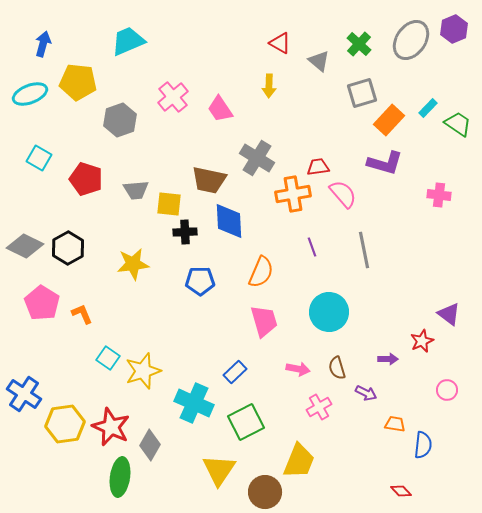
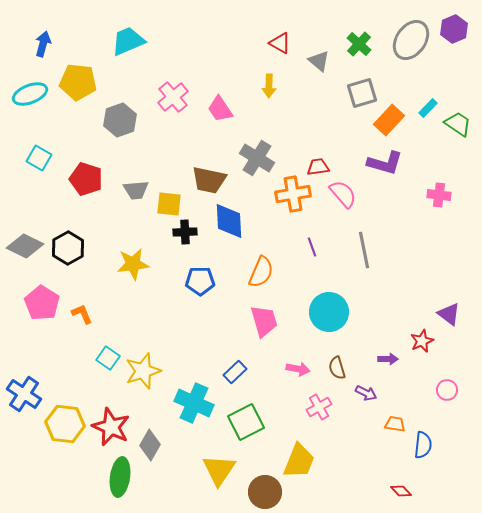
yellow hexagon at (65, 424): rotated 15 degrees clockwise
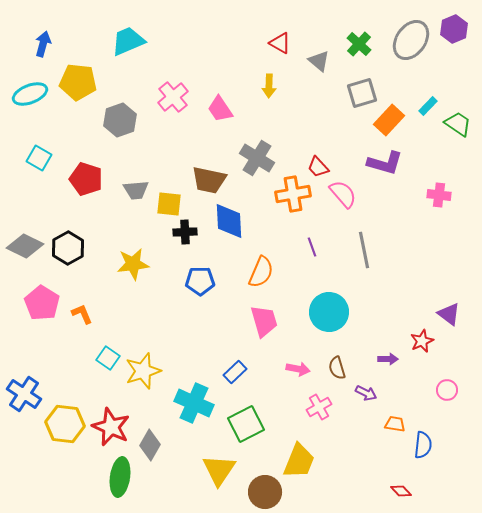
cyan rectangle at (428, 108): moved 2 px up
red trapezoid at (318, 167): rotated 125 degrees counterclockwise
green square at (246, 422): moved 2 px down
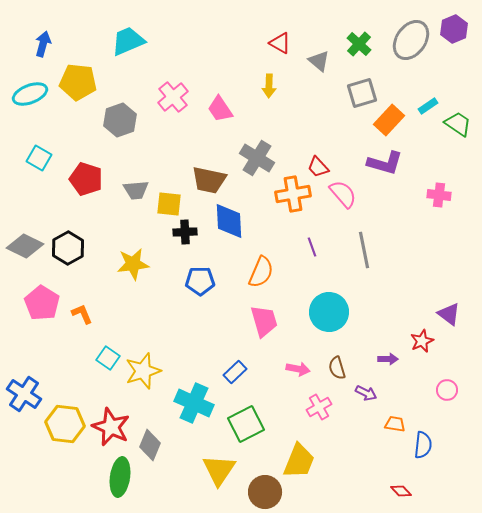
cyan rectangle at (428, 106): rotated 12 degrees clockwise
gray diamond at (150, 445): rotated 8 degrees counterclockwise
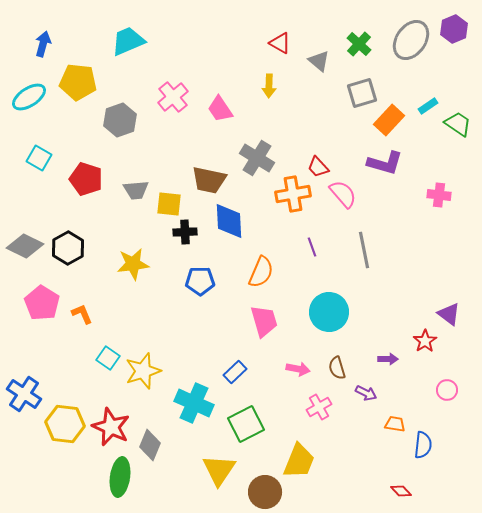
cyan ellipse at (30, 94): moved 1 px left, 3 px down; rotated 12 degrees counterclockwise
red star at (422, 341): moved 3 px right; rotated 10 degrees counterclockwise
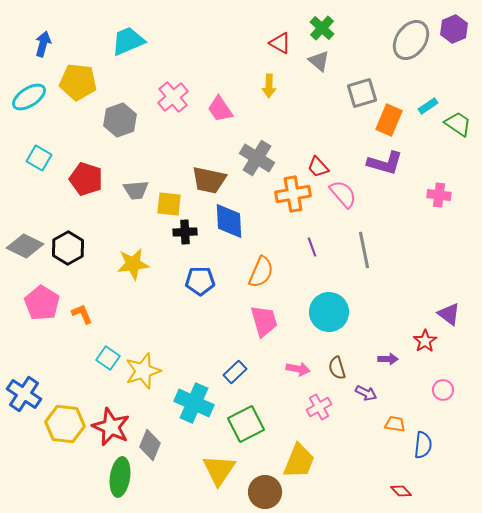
green cross at (359, 44): moved 37 px left, 16 px up
orange rectangle at (389, 120): rotated 20 degrees counterclockwise
pink circle at (447, 390): moved 4 px left
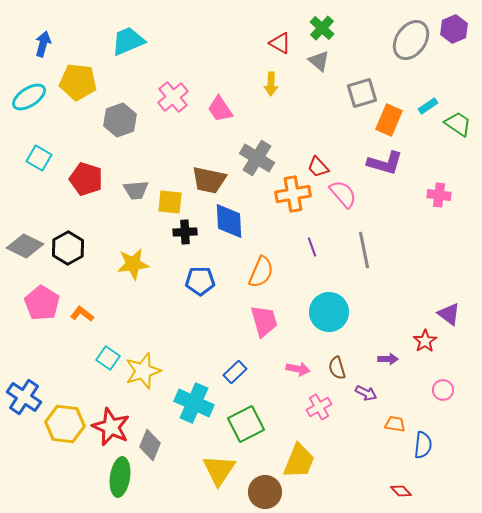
yellow arrow at (269, 86): moved 2 px right, 2 px up
yellow square at (169, 204): moved 1 px right, 2 px up
orange L-shape at (82, 314): rotated 30 degrees counterclockwise
blue cross at (24, 394): moved 3 px down
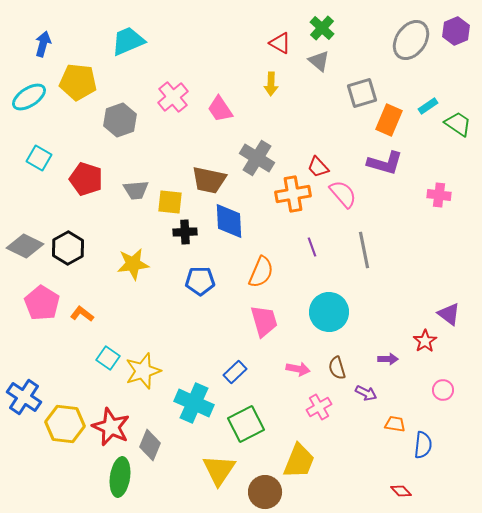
purple hexagon at (454, 29): moved 2 px right, 2 px down
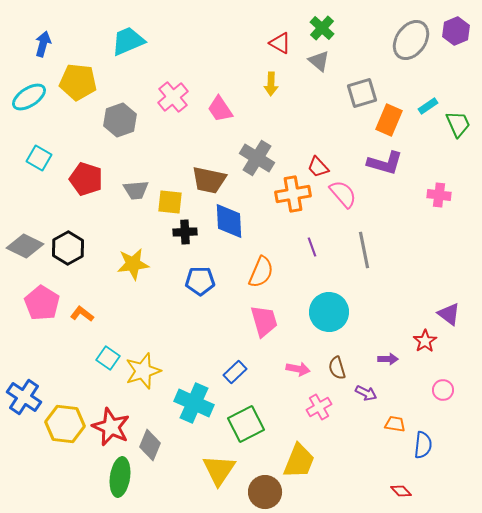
green trapezoid at (458, 124): rotated 32 degrees clockwise
